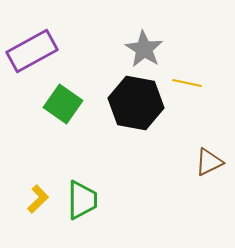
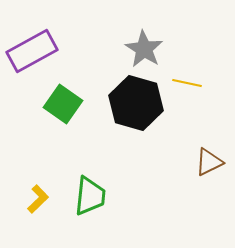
black hexagon: rotated 6 degrees clockwise
green trapezoid: moved 8 px right, 4 px up; rotated 6 degrees clockwise
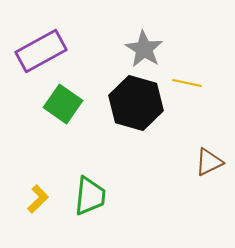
purple rectangle: moved 9 px right
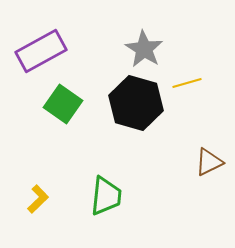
yellow line: rotated 28 degrees counterclockwise
green trapezoid: moved 16 px right
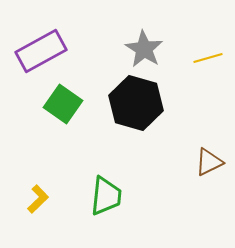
yellow line: moved 21 px right, 25 px up
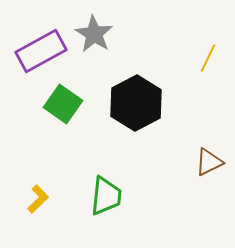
gray star: moved 50 px left, 15 px up
yellow line: rotated 48 degrees counterclockwise
black hexagon: rotated 16 degrees clockwise
